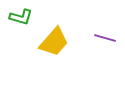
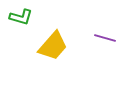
yellow trapezoid: moved 1 px left, 4 px down
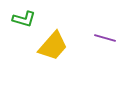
green L-shape: moved 3 px right, 2 px down
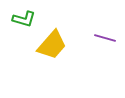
yellow trapezoid: moved 1 px left, 1 px up
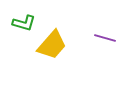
green L-shape: moved 4 px down
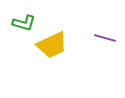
yellow trapezoid: rotated 24 degrees clockwise
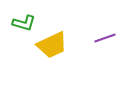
purple line: rotated 35 degrees counterclockwise
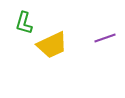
green L-shape: rotated 90 degrees clockwise
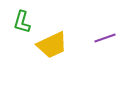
green L-shape: moved 2 px left, 1 px up
